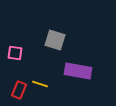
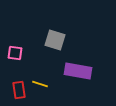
red rectangle: rotated 30 degrees counterclockwise
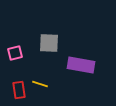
gray square: moved 6 px left, 3 px down; rotated 15 degrees counterclockwise
pink square: rotated 21 degrees counterclockwise
purple rectangle: moved 3 px right, 6 px up
